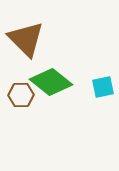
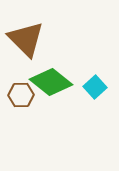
cyan square: moved 8 px left; rotated 30 degrees counterclockwise
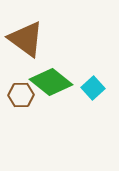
brown triangle: rotated 9 degrees counterclockwise
cyan square: moved 2 px left, 1 px down
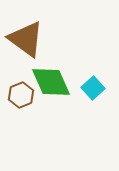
green diamond: rotated 27 degrees clockwise
brown hexagon: rotated 20 degrees counterclockwise
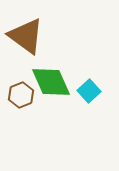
brown triangle: moved 3 px up
cyan square: moved 4 px left, 3 px down
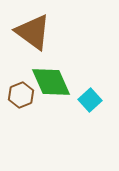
brown triangle: moved 7 px right, 4 px up
cyan square: moved 1 px right, 9 px down
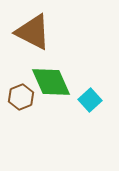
brown triangle: rotated 9 degrees counterclockwise
brown hexagon: moved 2 px down
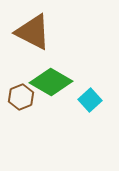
green diamond: rotated 36 degrees counterclockwise
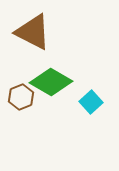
cyan square: moved 1 px right, 2 px down
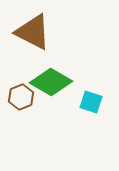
cyan square: rotated 30 degrees counterclockwise
